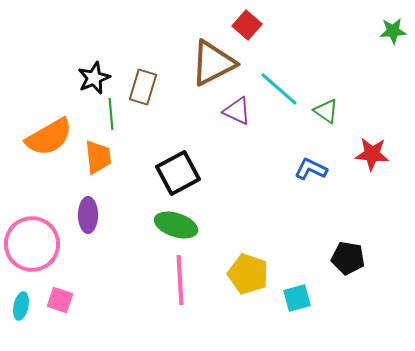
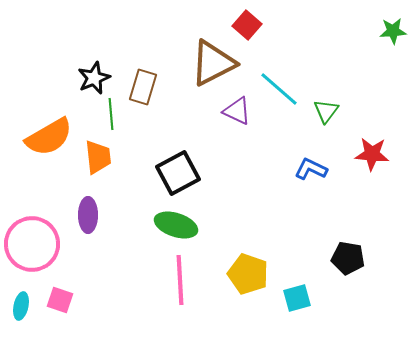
green triangle: rotated 32 degrees clockwise
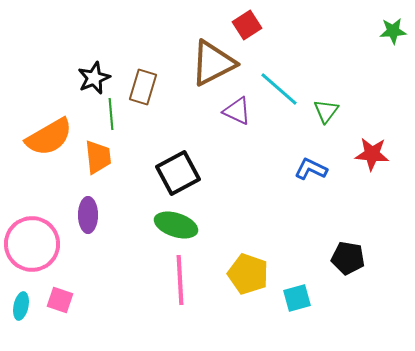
red square: rotated 16 degrees clockwise
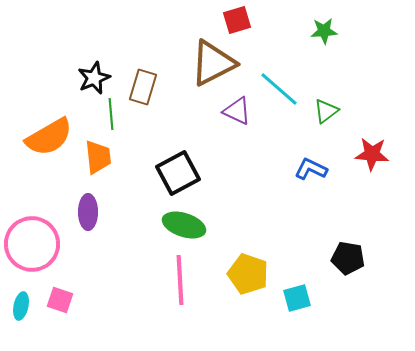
red square: moved 10 px left, 5 px up; rotated 16 degrees clockwise
green star: moved 69 px left
green triangle: rotated 16 degrees clockwise
purple ellipse: moved 3 px up
green ellipse: moved 8 px right
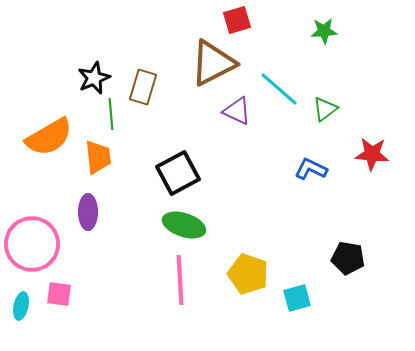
green triangle: moved 1 px left, 2 px up
pink square: moved 1 px left, 6 px up; rotated 12 degrees counterclockwise
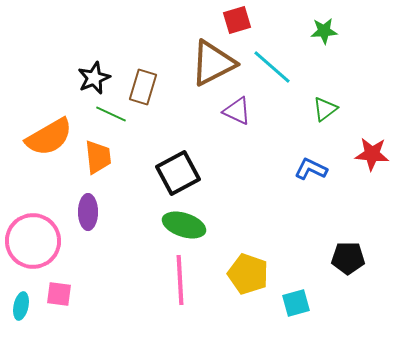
cyan line: moved 7 px left, 22 px up
green line: rotated 60 degrees counterclockwise
pink circle: moved 1 px right, 3 px up
black pentagon: rotated 8 degrees counterclockwise
cyan square: moved 1 px left, 5 px down
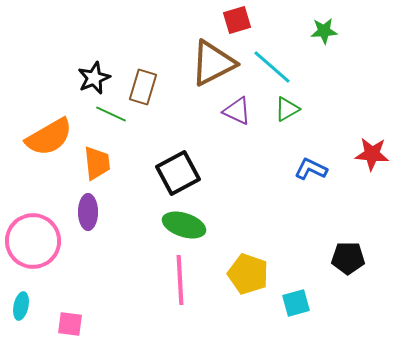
green triangle: moved 38 px left; rotated 8 degrees clockwise
orange trapezoid: moved 1 px left, 6 px down
pink square: moved 11 px right, 30 px down
